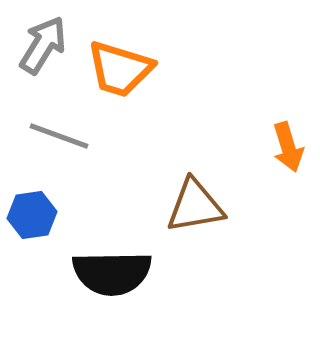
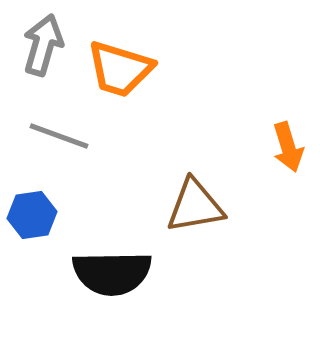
gray arrow: rotated 16 degrees counterclockwise
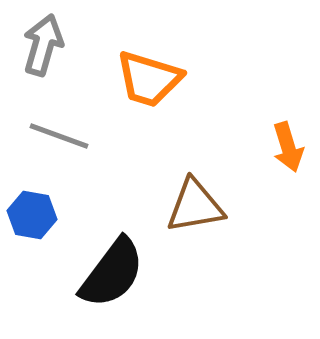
orange trapezoid: moved 29 px right, 10 px down
blue hexagon: rotated 18 degrees clockwise
black semicircle: rotated 52 degrees counterclockwise
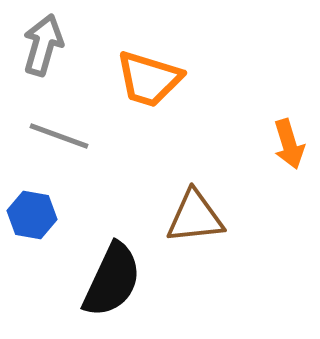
orange arrow: moved 1 px right, 3 px up
brown triangle: moved 11 px down; rotated 4 degrees clockwise
black semicircle: moved 7 px down; rotated 12 degrees counterclockwise
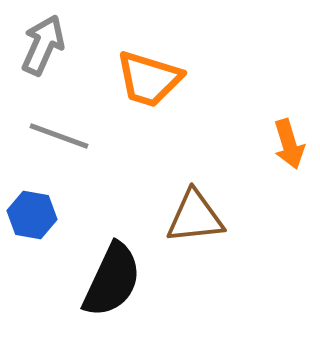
gray arrow: rotated 8 degrees clockwise
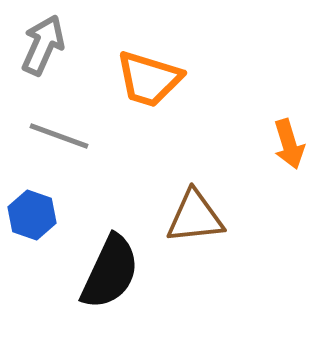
blue hexagon: rotated 9 degrees clockwise
black semicircle: moved 2 px left, 8 px up
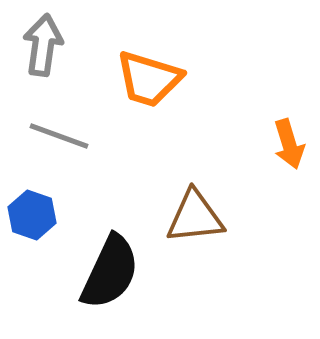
gray arrow: rotated 16 degrees counterclockwise
